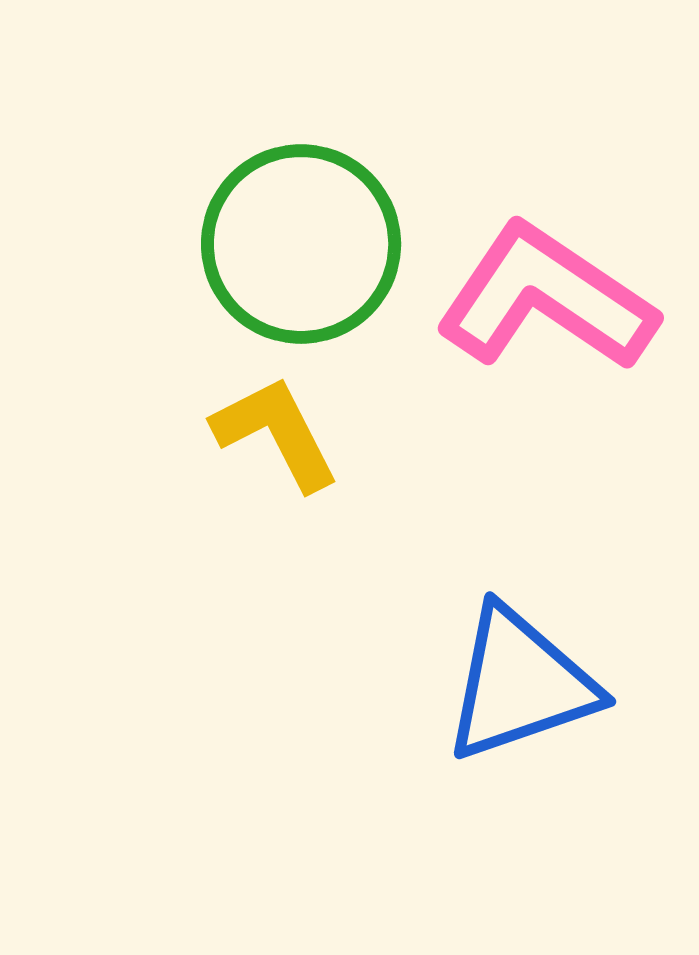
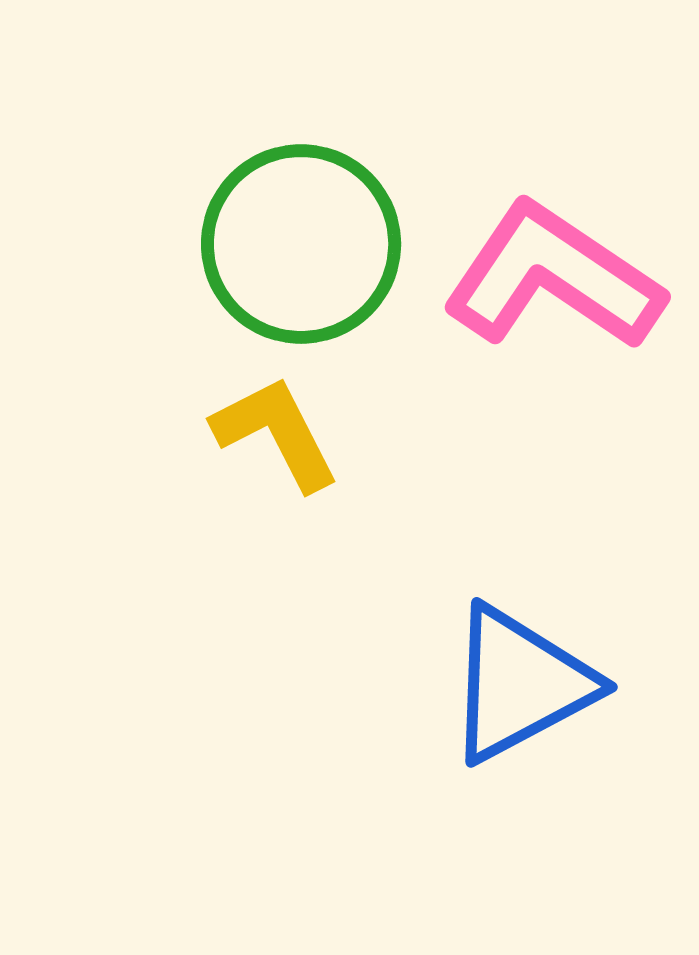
pink L-shape: moved 7 px right, 21 px up
blue triangle: rotated 9 degrees counterclockwise
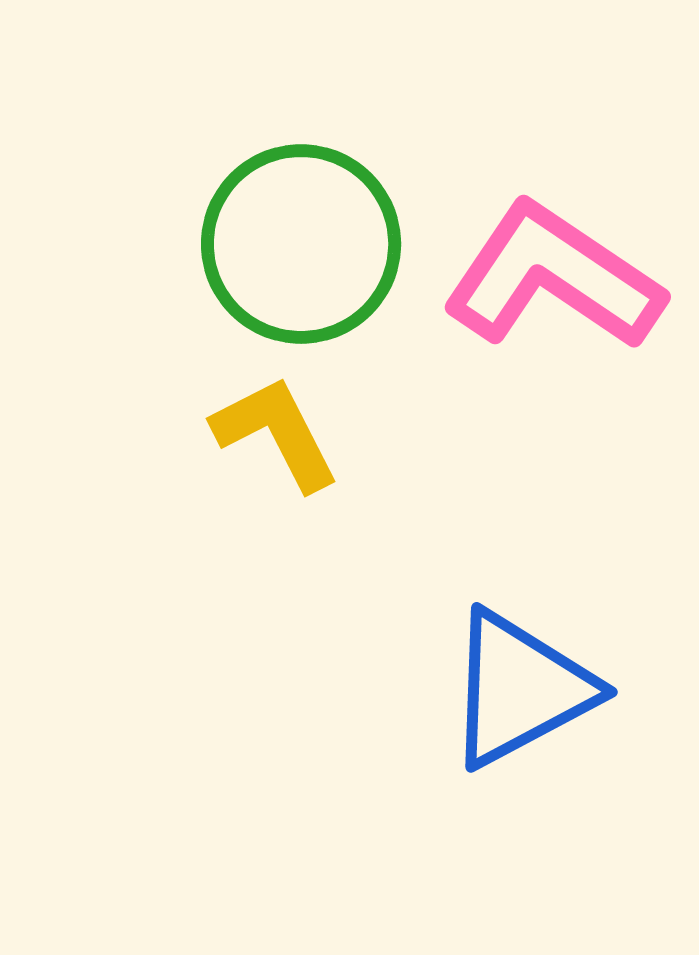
blue triangle: moved 5 px down
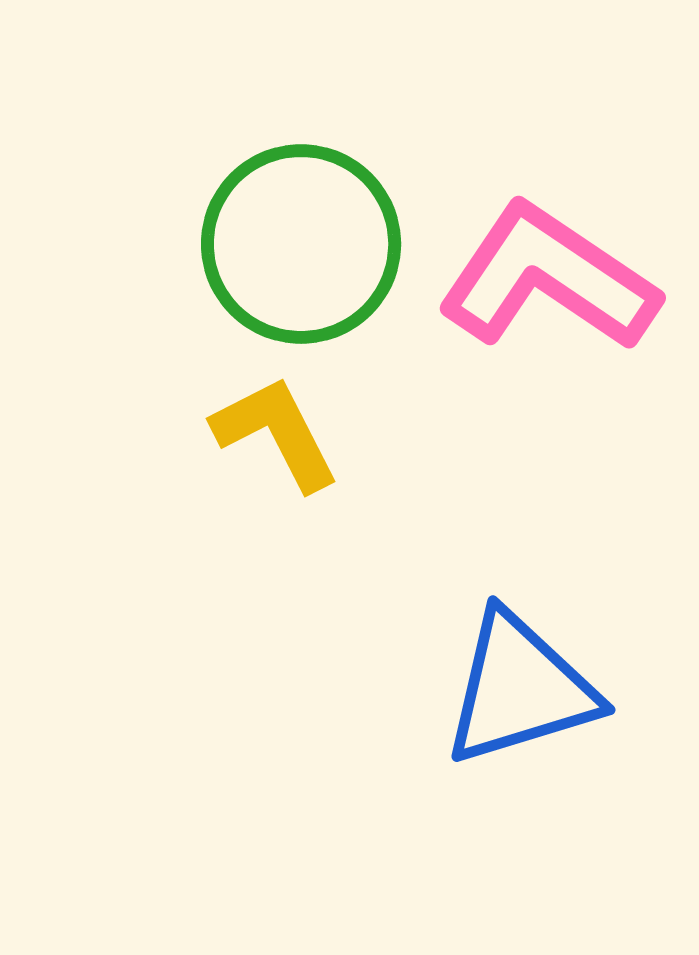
pink L-shape: moved 5 px left, 1 px down
blue triangle: rotated 11 degrees clockwise
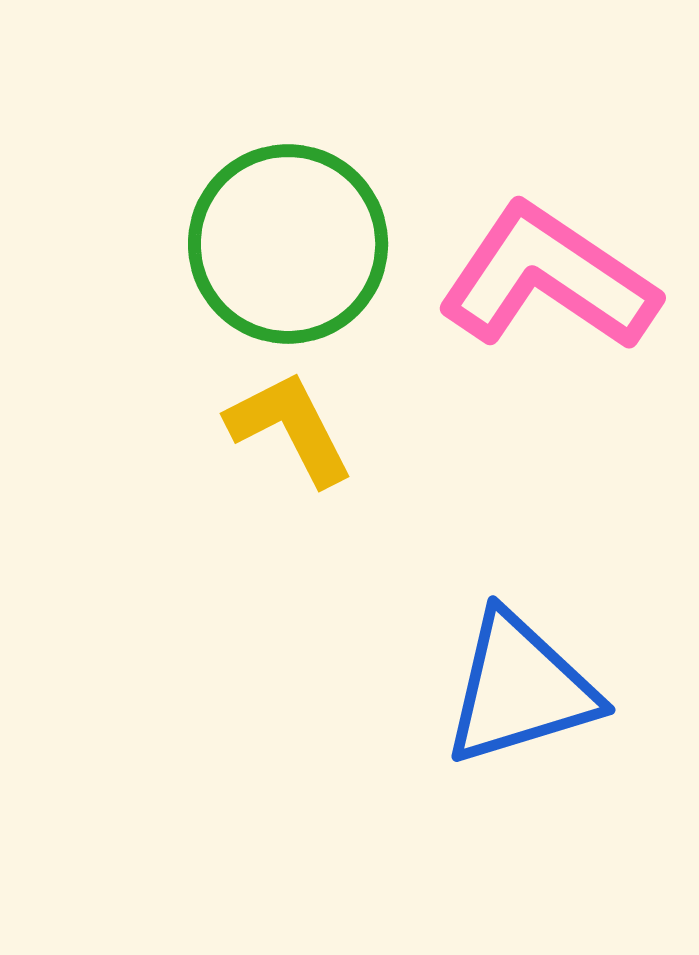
green circle: moved 13 px left
yellow L-shape: moved 14 px right, 5 px up
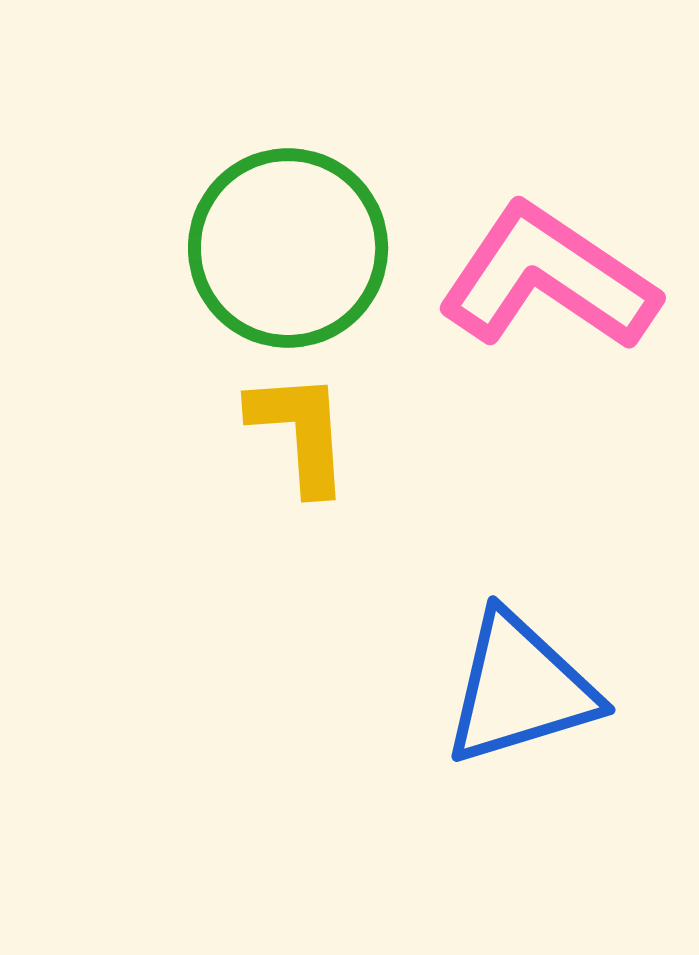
green circle: moved 4 px down
yellow L-shape: moved 10 px right, 4 px down; rotated 23 degrees clockwise
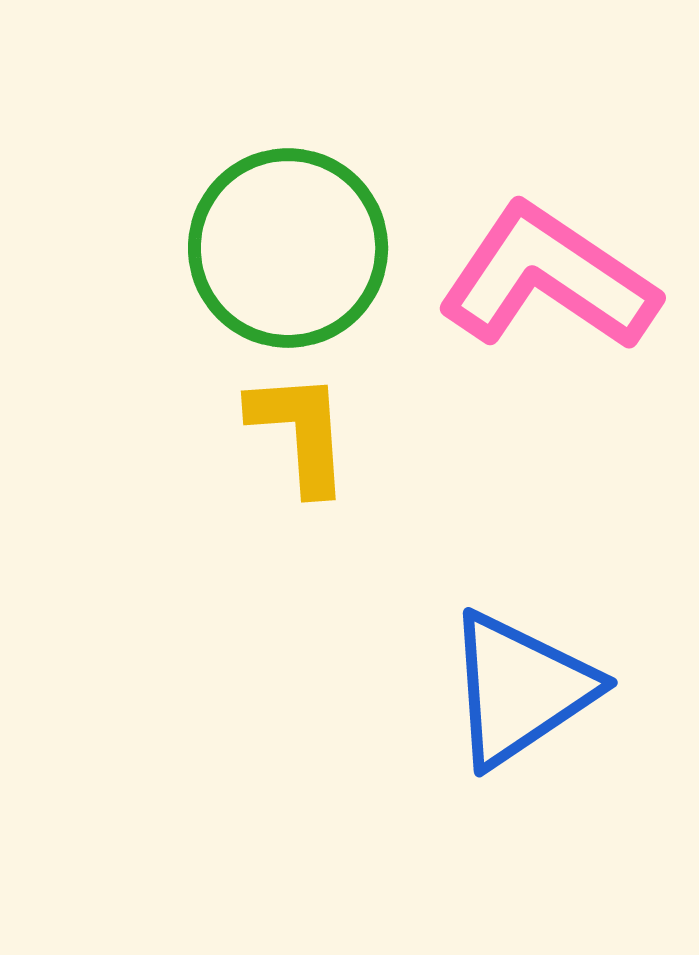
blue triangle: rotated 17 degrees counterclockwise
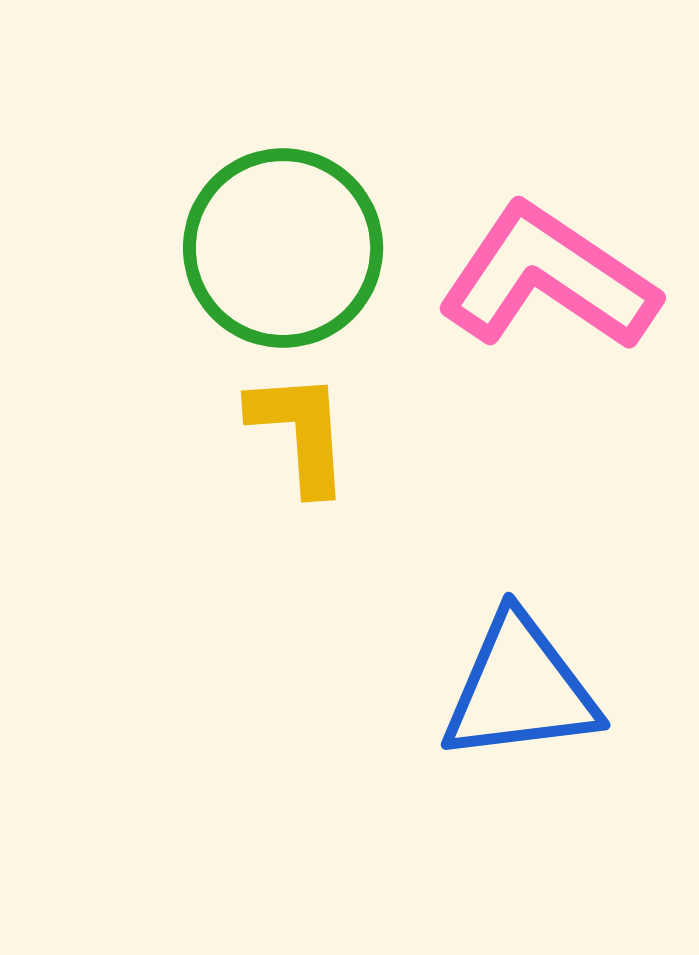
green circle: moved 5 px left
blue triangle: rotated 27 degrees clockwise
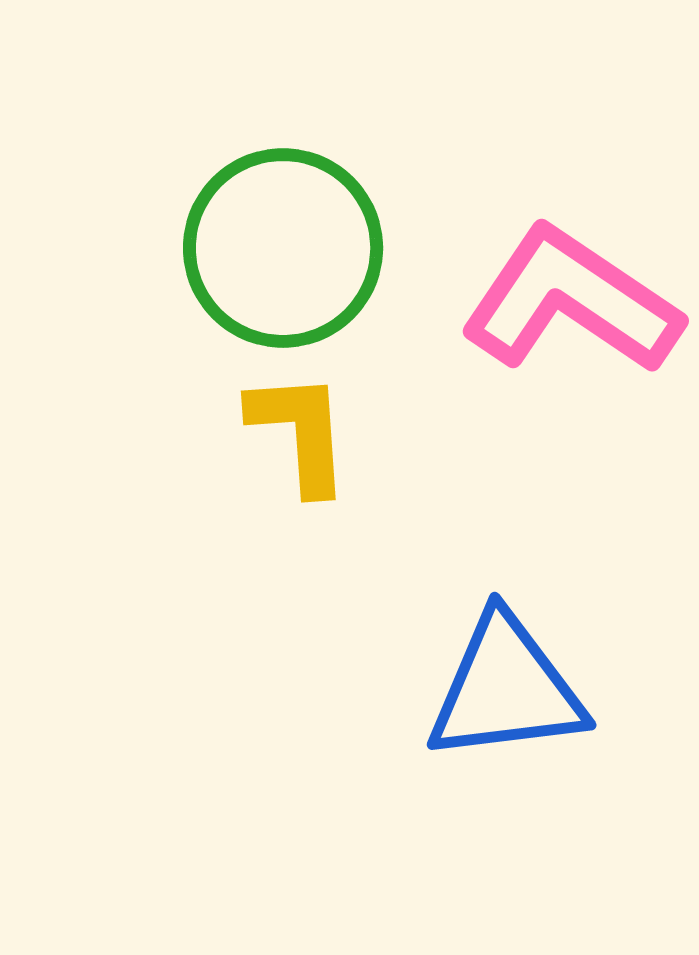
pink L-shape: moved 23 px right, 23 px down
blue triangle: moved 14 px left
